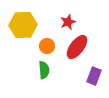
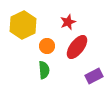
yellow hexagon: rotated 24 degrees counterclockwise
purple rectangle: rotated 42 degrees clockwise
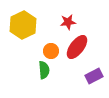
red star: rotated 14 degrees clockwise
orange circle: moved 4 px right, 5 px down
